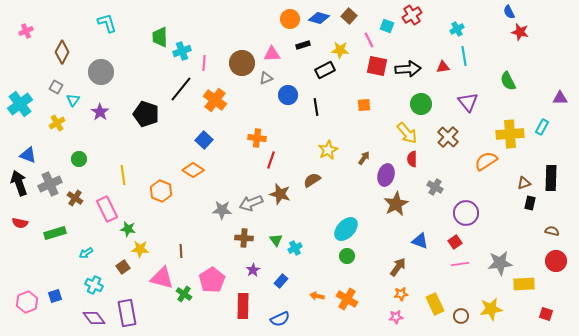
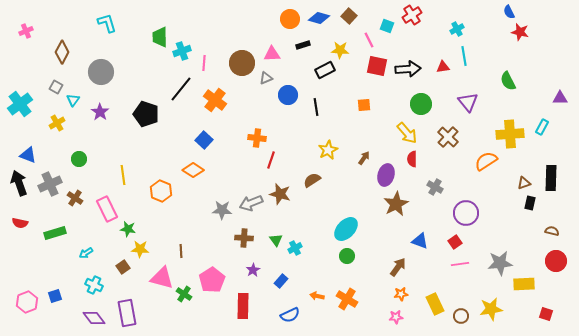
blue semicircle at (280, 319): moved 10 px right, 4 px up
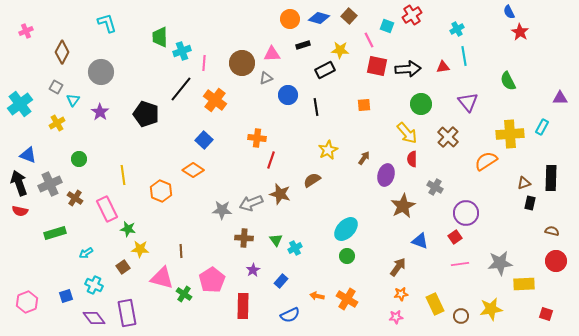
red star at (520, 32): rotated 18 degrees clockwise
brown star at (396, 204): moved 7 px right, 2 px down
red semicircle at (20, 223): moved 12 px up
red square at (455, 242): moved 5 px up
blue square at (55, 296): moved 11 px right
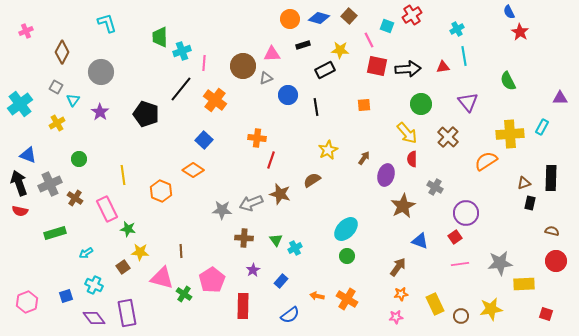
brown circle at (242, 63): moved 1 px right, 3 px down
yellow star at (140, 249): moved 3 px down
blue semicircle at (290, 315): rotated 12 degrees counterclockwise
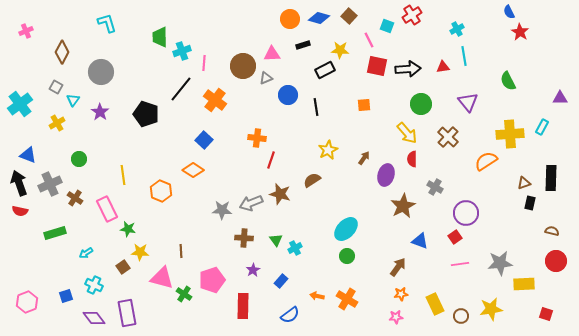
pink pentagon at (212, 280): rotated 15 degrees clockwise
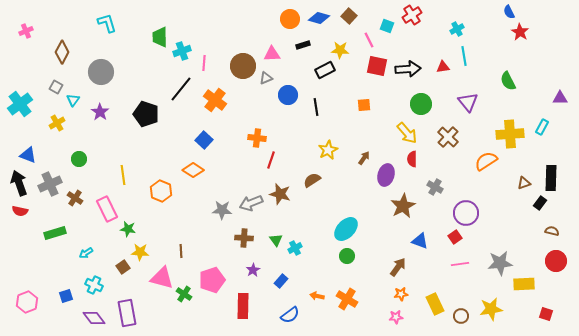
black rectangle at (530, 203): moved 10 px right; rotated 24 degrees clockwise
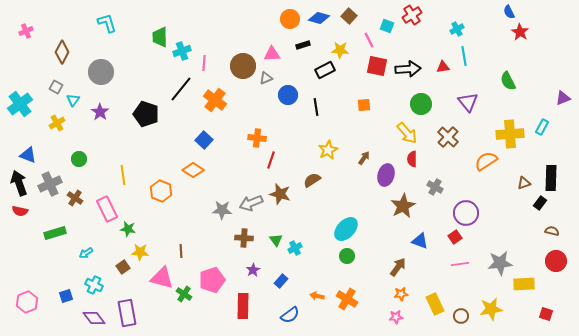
purple triangle at (560, 98): moved 3 px right; rotated 21 degrees counterclockwise
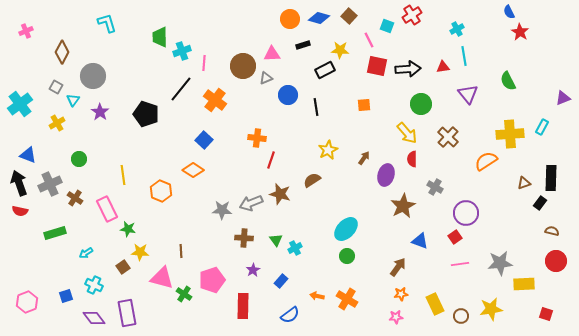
gray circle at (101, 72): moved 8 px left, 4 px down
purple triangle at (468, 102): moved 8 px up
